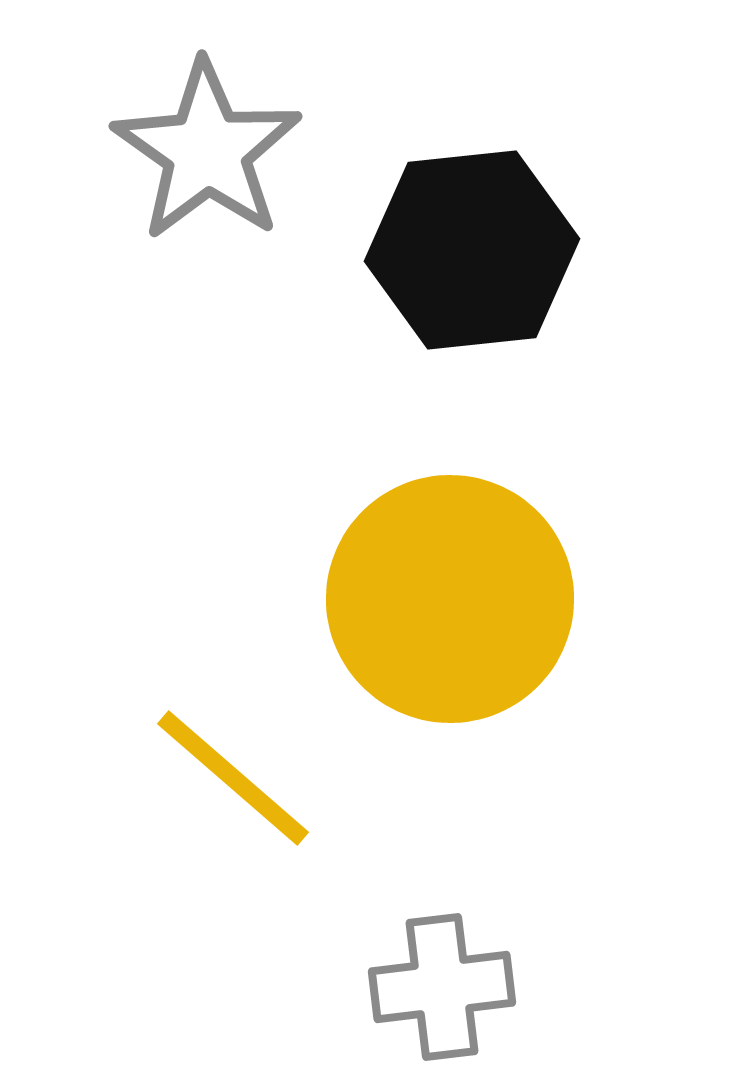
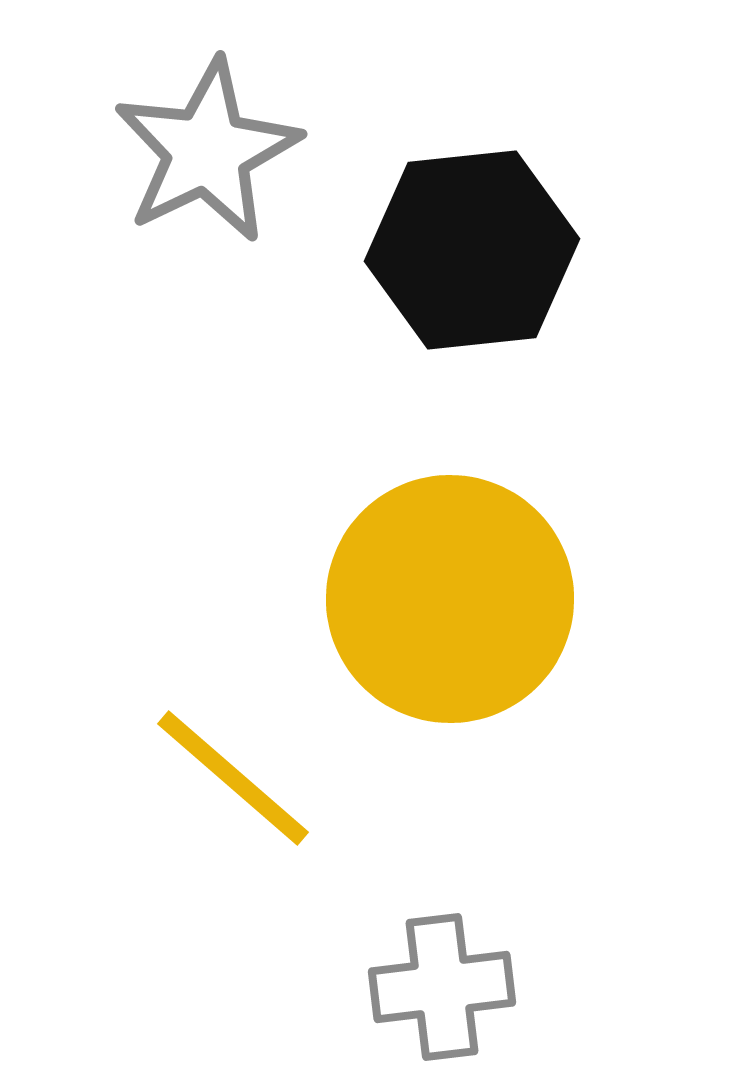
gray star: rotated 11 degrees clockwise
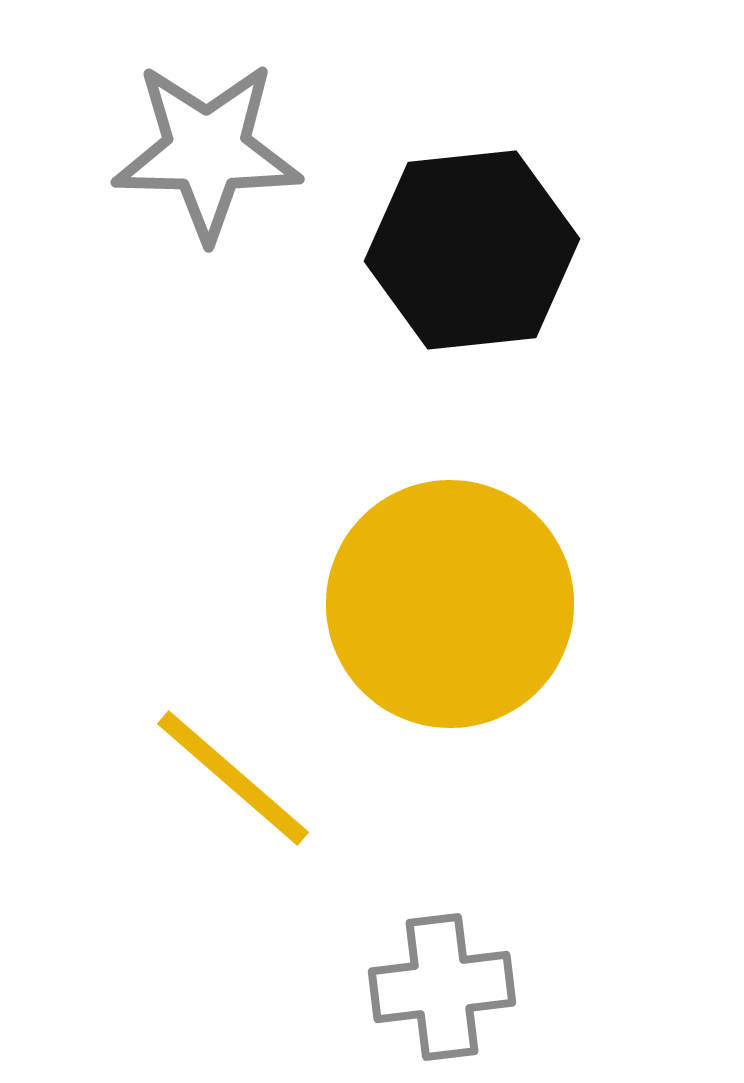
gray star: rotated 27 degrees clockwise
yellow circle: moved 5 px down
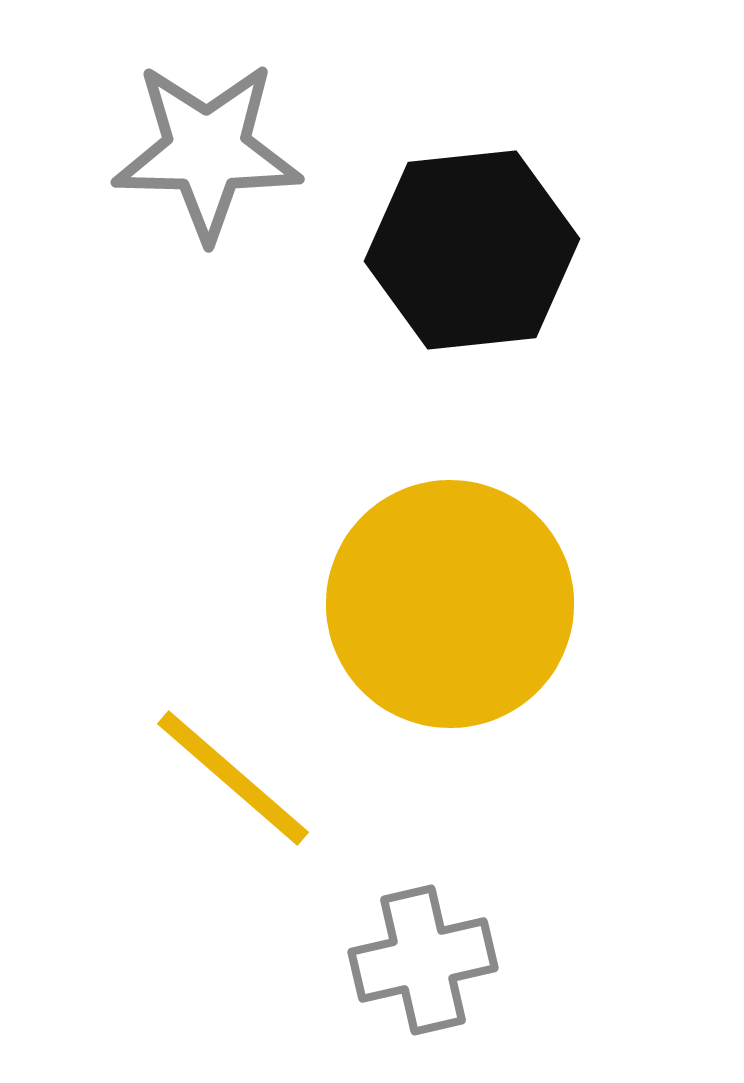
gray cross: moved 19 px left, 27 px up; rotated 6 degrees counterclockwise
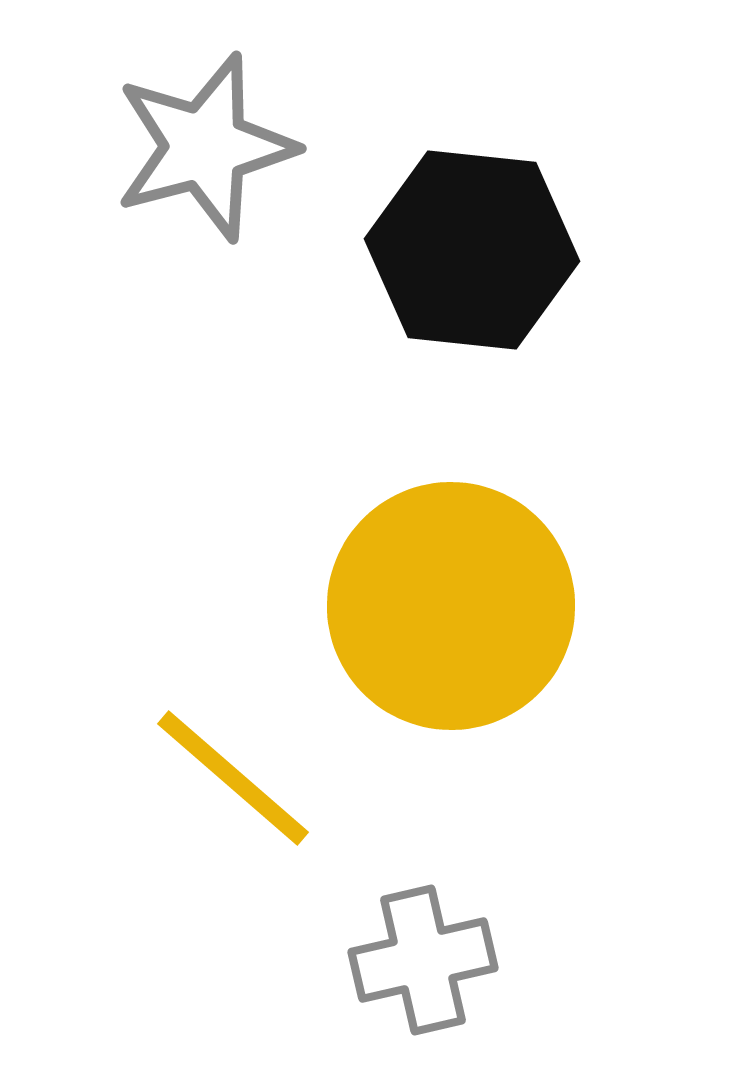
gray star: moved 2 px left, 4 px up; rotated 16 degrees counterclockwise
black hexagon: rotated 12 degrees clockwise
yellow circle: moved 1 px right, 2 px down
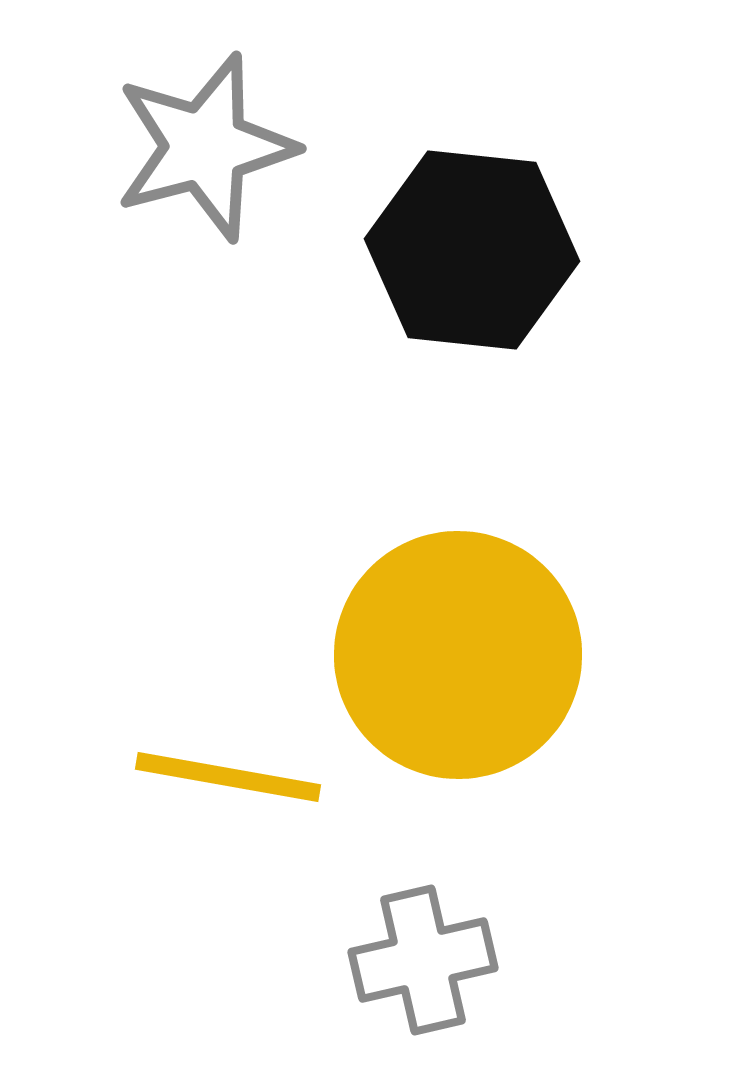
yellow circle: moved 7 px right, 49 px down
yellow line: moved 5 px left, 1 px up; rotated 31 degrees counterclockwise
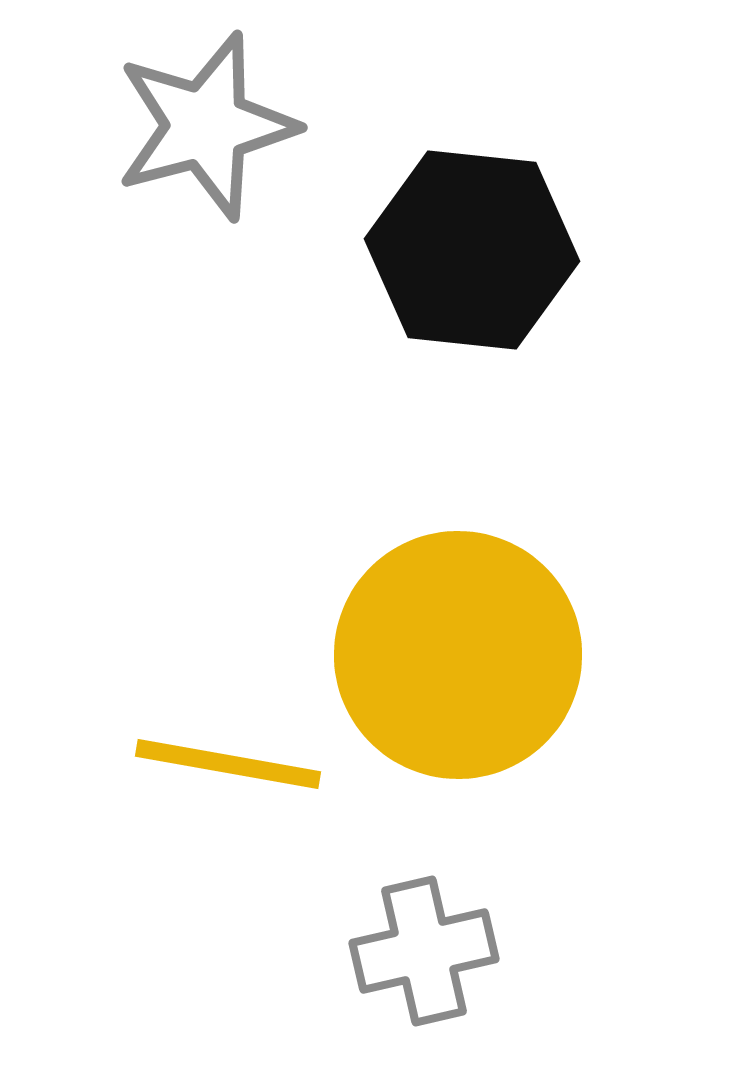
gray star: moved 1 px right, 21 px up
yellow line: moved 13 px up
gray cross: moved 1 px right, 9 px up
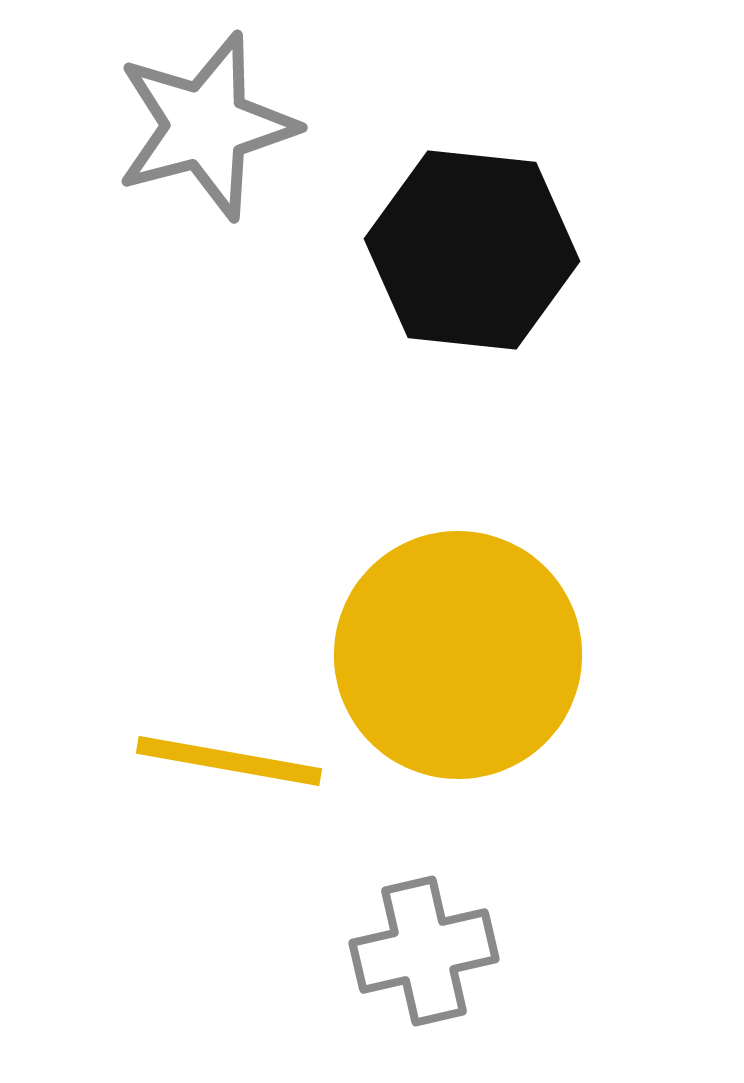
yellow line: moved 1 px right, 3 px up
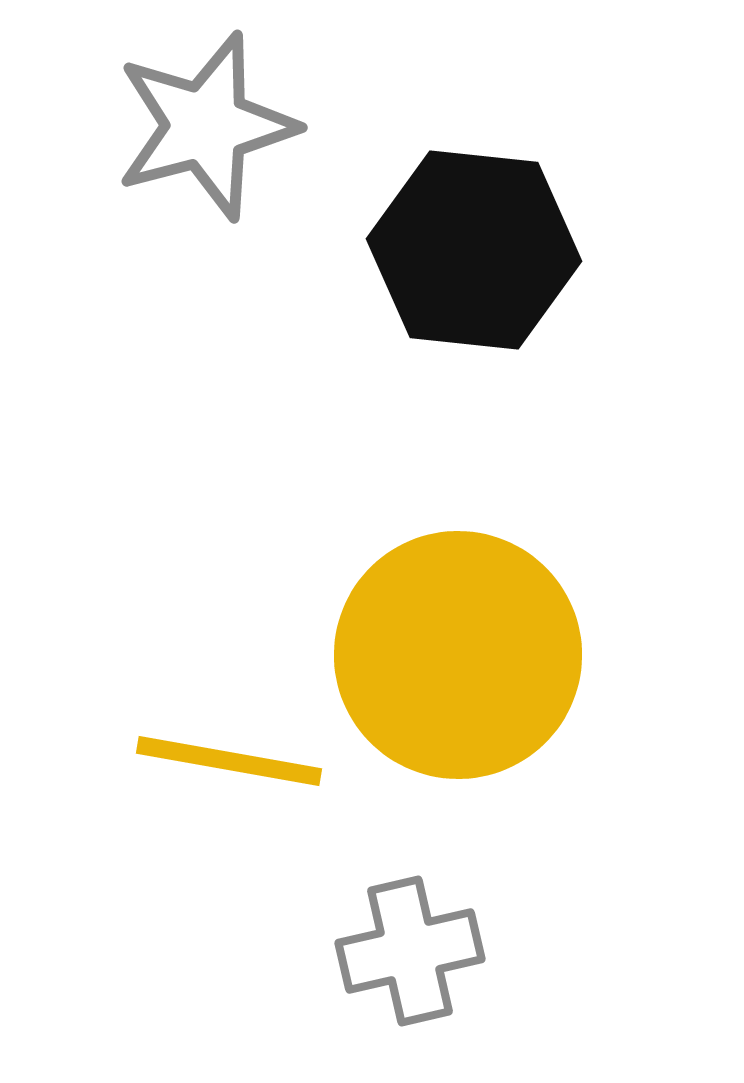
black hexagon: moved 2 px right
gray cross: moved 14 px left
